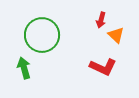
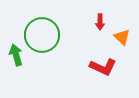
red arrow: moved 1 px left, 2 px down; rotated 14 degrees counterclockwise
orange triangle: moved 6 px right, 2 px down
green arrow: moved 8 px left, 13 px up
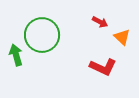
red arrow: rotated 63 degrees counterclockwise
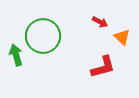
green circle: moved 1 px right, 1 px down
red L-shape: rotated 40 degrees counterclockwise
